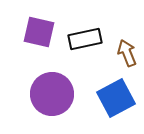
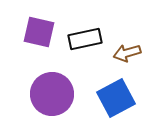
brown arrow: rotated 84 degrees counterclockwise
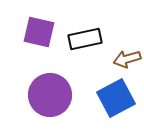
brown arrow: moved 6 px down
purple circle: moved 2 px left, 1 px down
